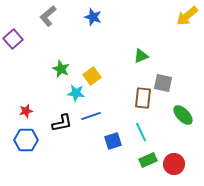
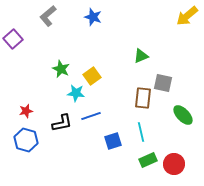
cyan line: rotated 12 degrees clockwise
blue hexagon: rotated 15 degrees clockwise
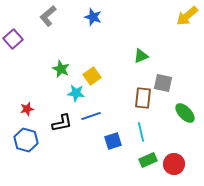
red star: moved 1 px right, 2 px up
green ellipse: moved 2 px right, 2 px up
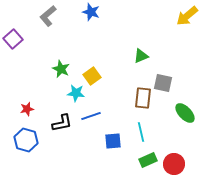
blue star: moved 2 px left, 5 px up
blue square: rotated 12 degrees clockwise
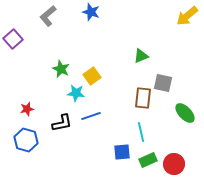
blue square: moved 9 px right, 11 px down
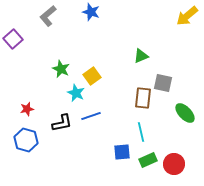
cyan star: rotated 18 degrees clockwise
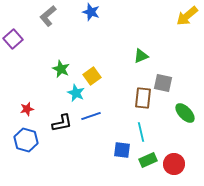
blue square: moved 2 px up; rotated 12 degrees clockwise
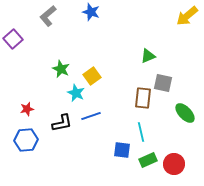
green triangle: moved 7 px right
blue hexagon: rotated 20 degrees counterclockwise
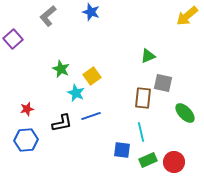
red circle: moved 2 px up
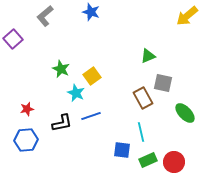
gray L-shape: moved 3 px left
brown rectangle: rotated 35 degrees counterclockwise
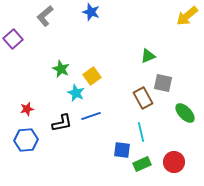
green rectangle: moved 6 px left, 4 px down
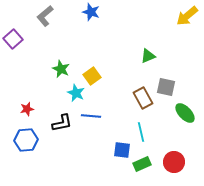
gray square: moved 3 px right, 4 px down
blue line: rotated 24 degrees clockwise
